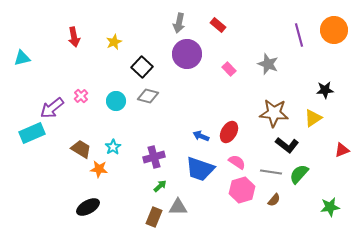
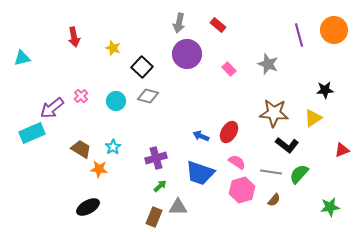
yellow star: moved 1 px left, 6 px down; rotated 28 degrees counterclockwise
purple cross: moved 2 px right, 1 px down
blue trapezoid: moved 4 px down
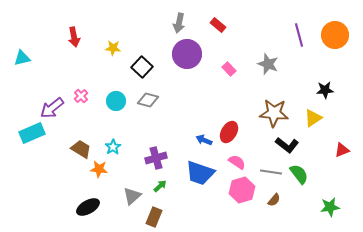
orange circle: moved 1 px right, 5 px down
yellow star: rotated 14 degrees counterclockwise
gray diamond: moved 4 px down
blue arrow: moved 3 px right, 4 px down
green semicircle: rotated 100 degrees clockwise
gray triangle: moved 46 px left, 11 px up; rotated 42 degrees counterclockwise
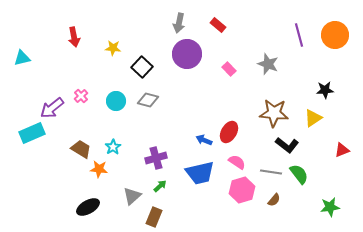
blue trapezoid: rotated 32 degrees counterclockwise
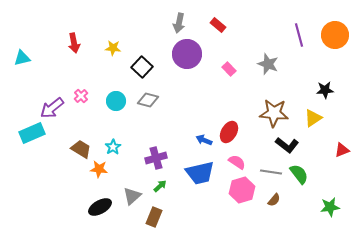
red arrow: moved 6 px down
black ellipse: moved 12 px right
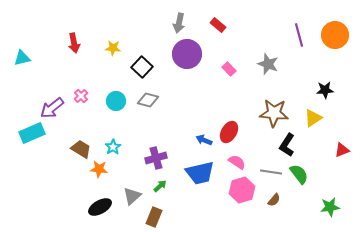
black L-shape: rotated 85 degrees clockwise
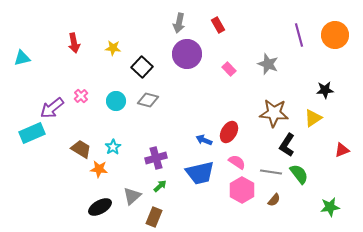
red rectangle: rotated 21 degrees clockwise
pink hexagon: rotated 15 degrees counterclockwise
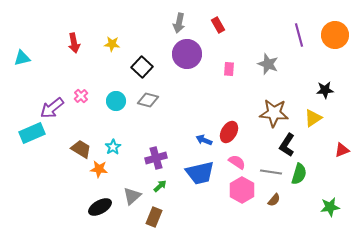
yellow star: moved 1 px left, 4 px up
pink rectangle: rotated 48 degrees clockwise
green semicircle: rotated 55 degrees clockwise
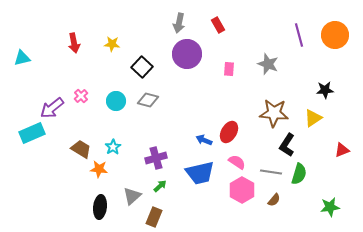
black ellipse: rotated 55 degrees counterclockwise
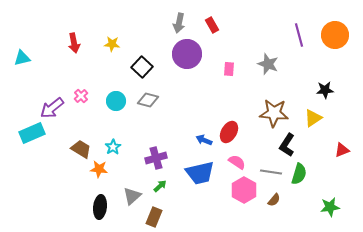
red rectangle: moved 6 px left
pink hexagon: moved 2 px right
